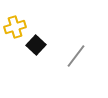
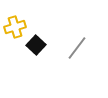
gray line: moved 1 px right, 8 px up
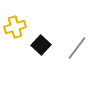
black square: moved 5 px right
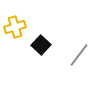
gray line: moved 2 px right, 7 px down
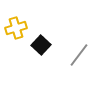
yellow cross: moved 1 px right, 1 px down
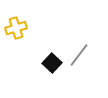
black square: moved 11 px right, 18 px down
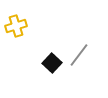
yellow cross: moved 2 px up
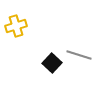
gray line: rotated 70 degrees clockwise
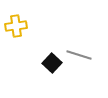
yellow cross: rotated 10 degrees clockwise
